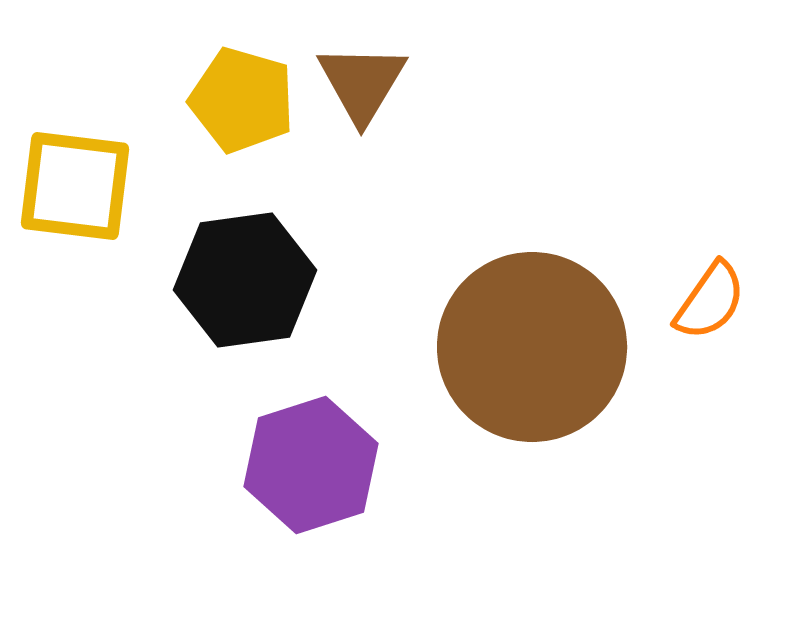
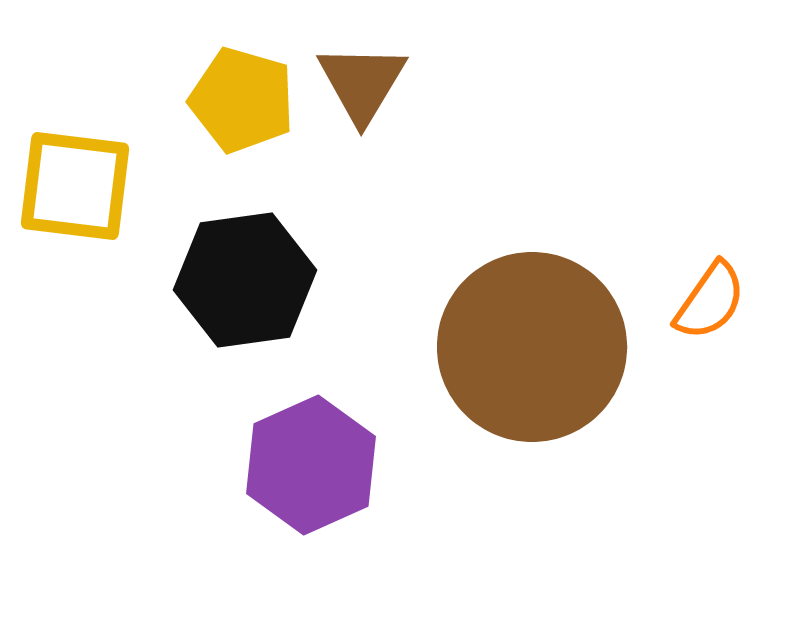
purple hexagon: rotated 6 degrees counterclockwise
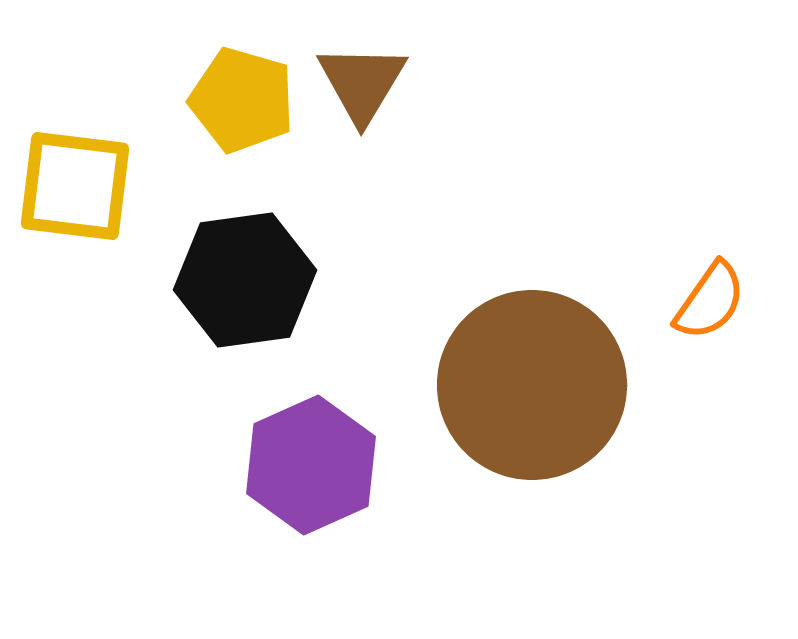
brown circle: moved 38 px down
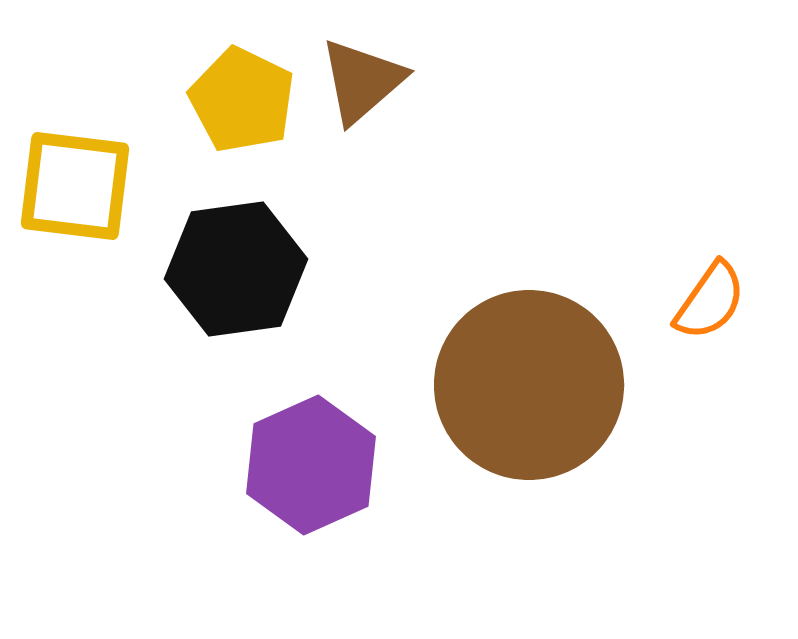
brown triangle: moved 2 px up; rotated 18 degrees clockwise
yellow pentagon: rotated 10 degrees clockwise
black hexagon: moved 9 px left, 11 px up
brown circle: moved 3 px left
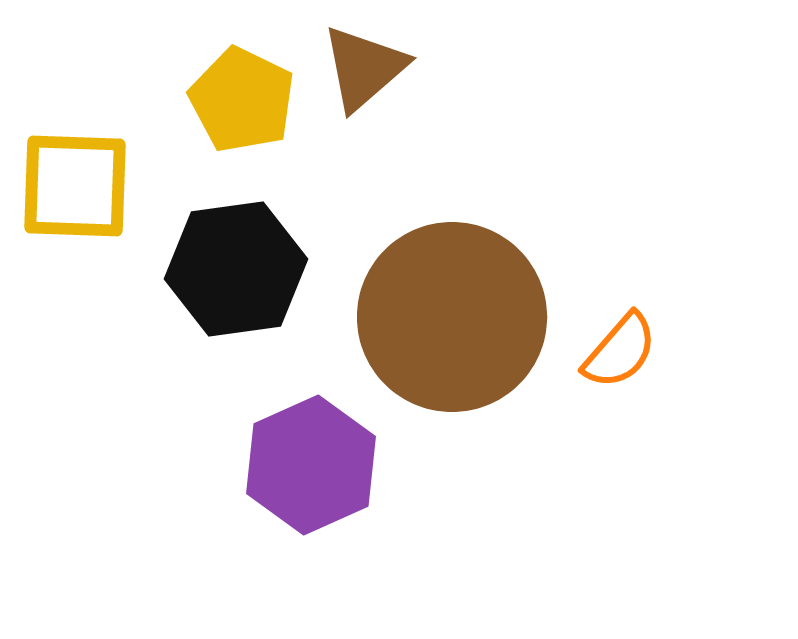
brown triangle: moved 2 px right, 13 px up
yellow square: rotated 5 degrees counterclockwise
orange semicircle: moved 90 px left, 50 px down; rotated 6 degrees clockwise
brown circle: moved 77 px left, 68 px up
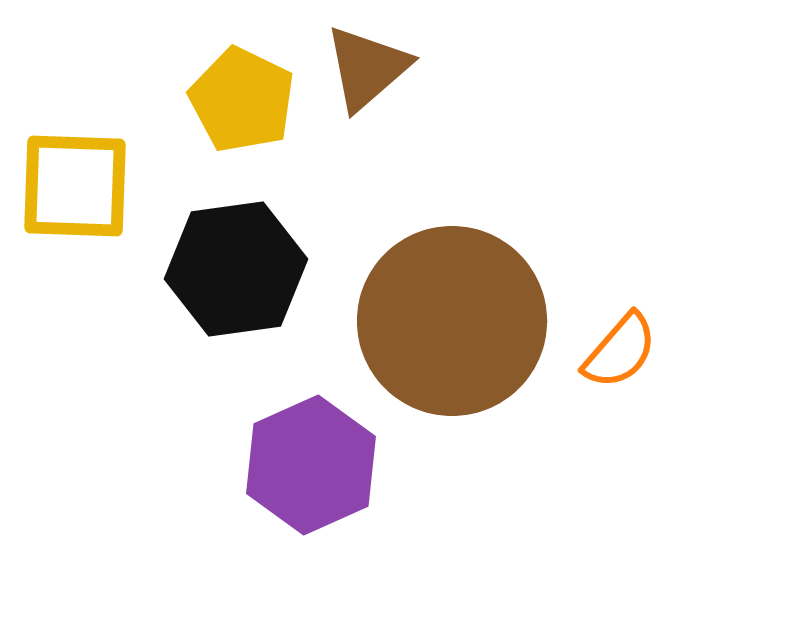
brown triangle: moved 3 px right
brown circle: moved 4 px down
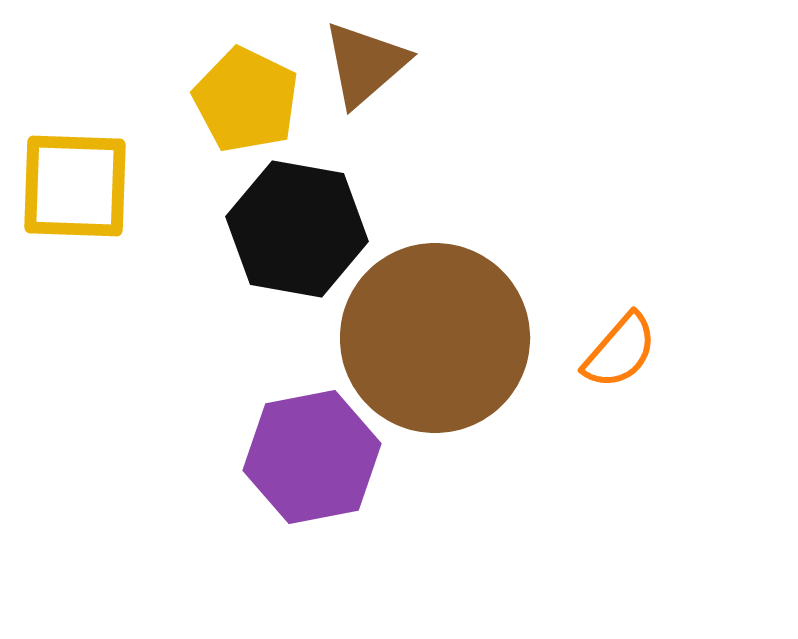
brown triangle: moved 2 px left, 4 px up
yellow pentagon: moved 4 px right
black hexagon: moved 61 px right, 40 px up; rotated 18 degrees clockwise
brown circle: moved 17 px left, 17 px down
purple hexagon: moved 1 px right, 8 px up; rotated 13 degrees clockwise
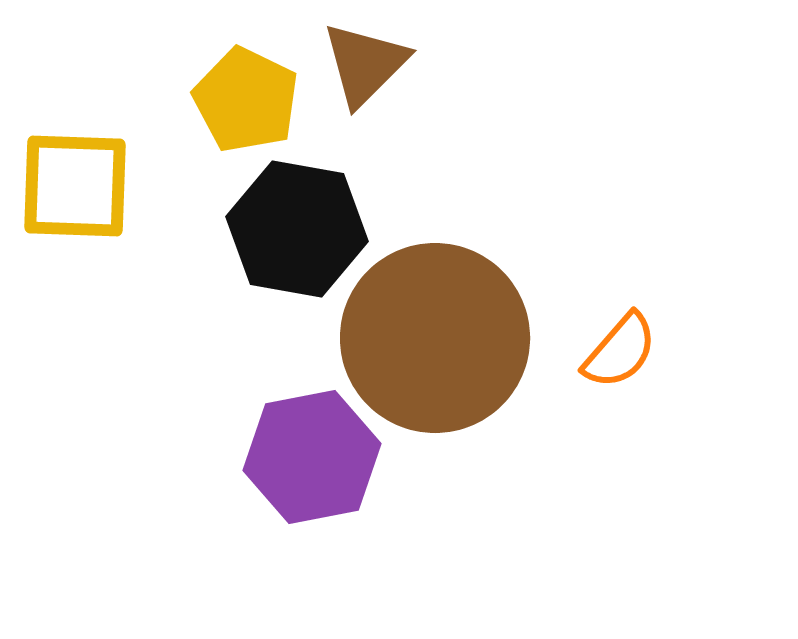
brown triangle: rotated 4 degrees counterclockwise
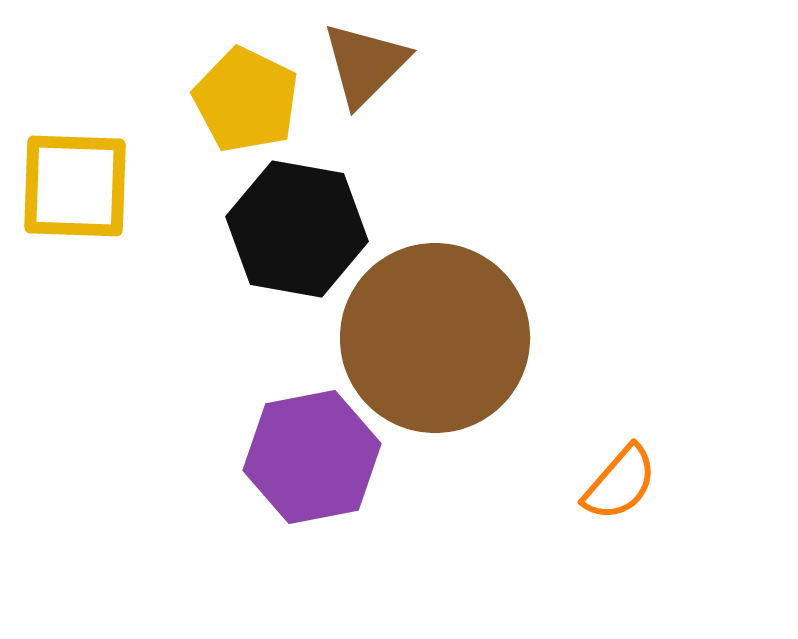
orange semicircle: moved 132 px down
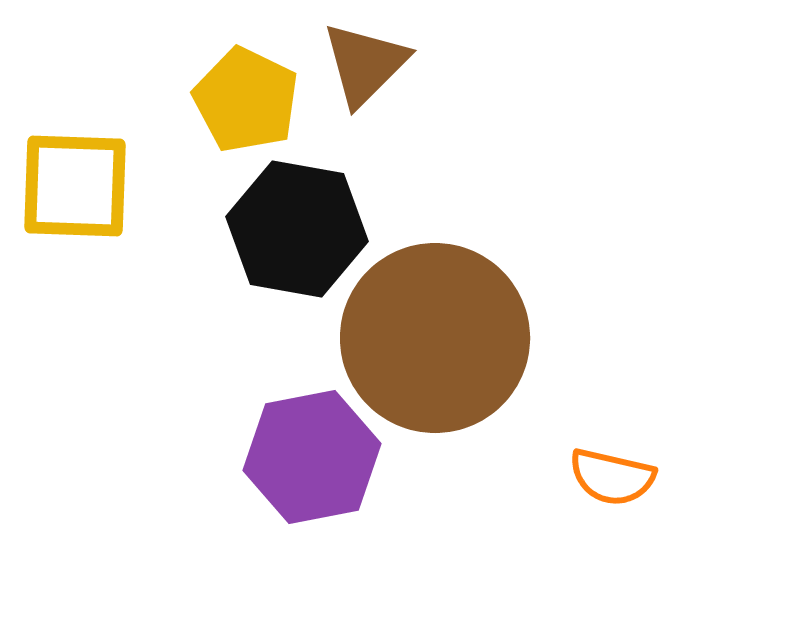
orange semicircle: moved 8 px left, 6 px up; rotated 62 degrees clockwise
